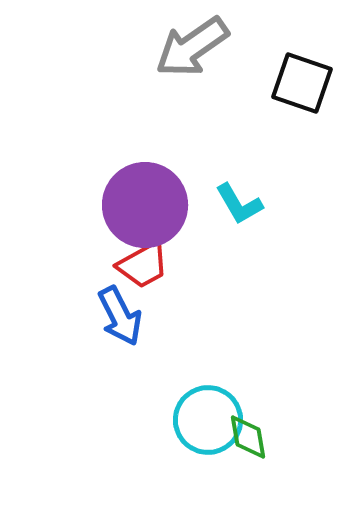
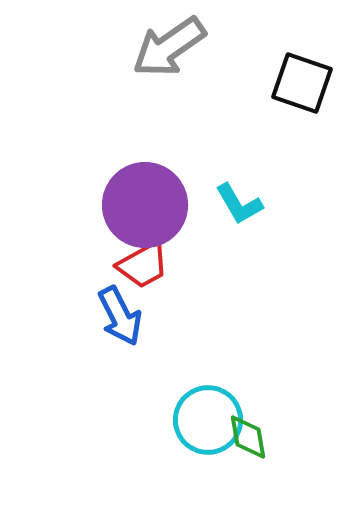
gray arrow: moved 23 px left
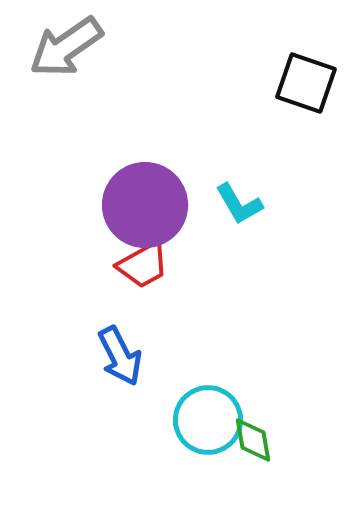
gray arrow: moved 103 px left
black square: moved 4 px right
blue arrow: moved 40 px down
green diamond: moved 5 px right, 3 px down
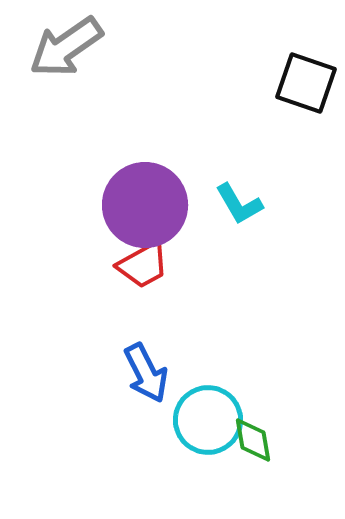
blue arrow: moved 26 px right, 17 px down
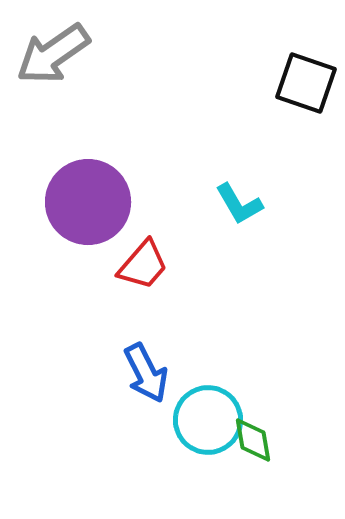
gray arrow: moved 13 px left, 7 px down
purple circle: moved 57 px left, 3 px up
red trapezoid: rotated 20 degrees counterclockwise
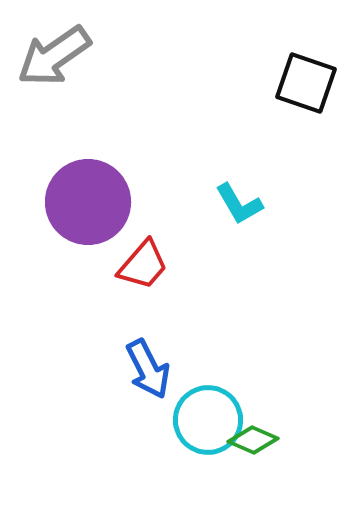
gray arrow: moved 1 px right, 2 px down
blue arrow: moved 2 px right, 4 px up
green diamond: rotated 57 degrees counterclockwise
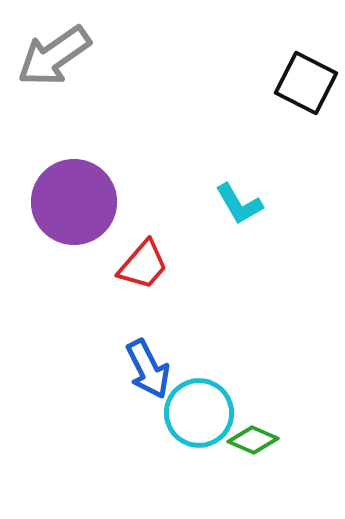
black square: rotated 8 degrees clockwise
purple circle: moved 14 px left
cyan circle: moved 9 px left, 7 px up
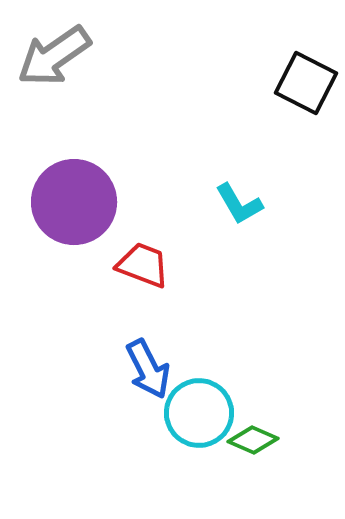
red trapezoid: rotated 110 degrees counterclockwise
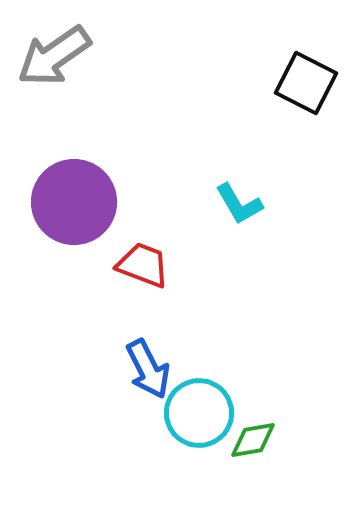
green diamond: rotated 33 degrees counterclockwise
